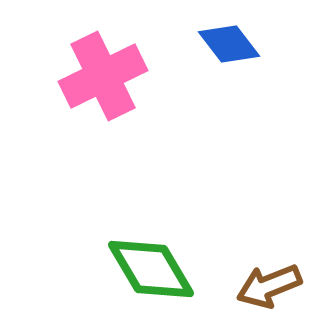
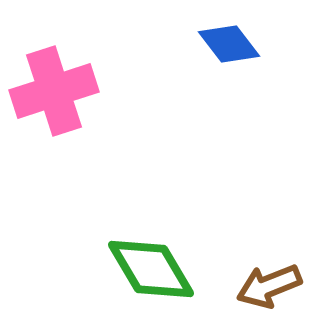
pink cross: moved 49 px left, 15 px down; rotated 8 degrees clockwise
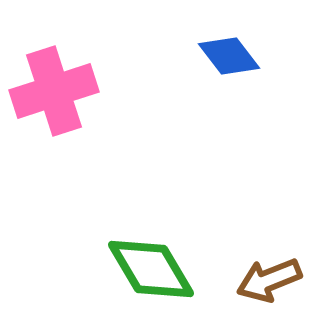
blue diamond: moved 12 px down
brown arrow: moved 6 px up
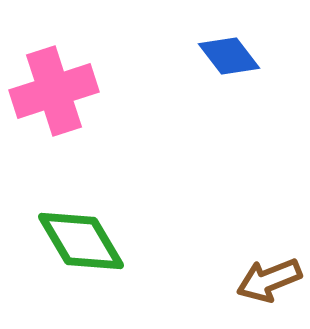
green diamond: moved 70 px left, 28 px up
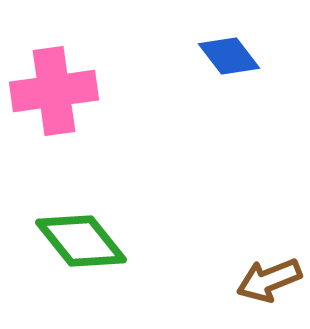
pink cross: rotated 10 degrees clockwise
green diamond: rotated 8 degrees counterclockwise
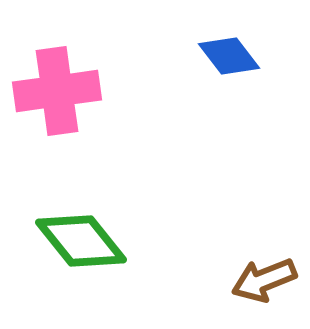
pink cross: moved 3 px right
brown arrow: moved 5 px left
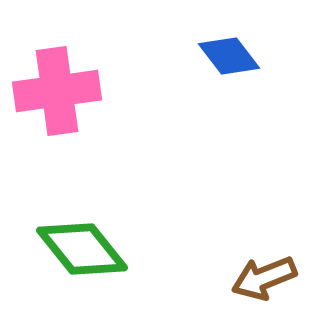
green diamond: moved 1 px right, 8 px down
brown arrow: moved 2 px up
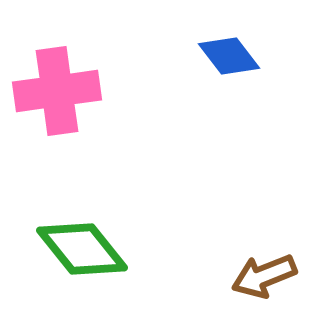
brown arrow: moved 2 px up
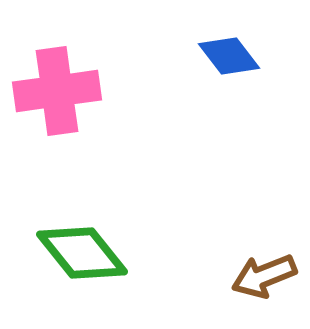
green diamond: moved 4 px down
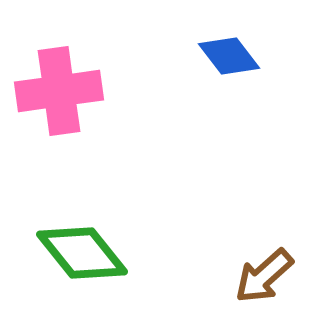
pink cross: moved 2 px right
brown arrow: rotated 20 degrees counterclockwise
